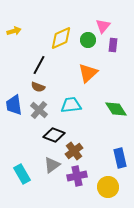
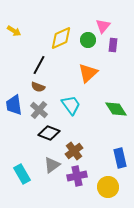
yellow arrow: rotated 48 degrees clockwise
cyan trapezoid: rotated 60 degrees clockwise
black diamond: moved 5 px left, 2 px up
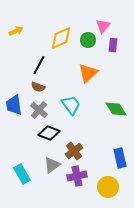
yellow arrow: moved 2 px right; rotated 56 degrees counterclockwise
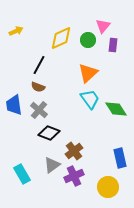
cyan trapezoid: moved 19 px right, 6 px up
purple cross: moved 3 px left; rotated 12 degrees counterclockwise
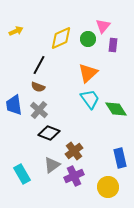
green circle: moved 1 px up
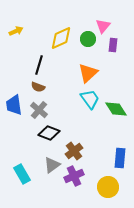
black line: rotated 12 degrees counterclockwise
blue rectangle: rotated 18 degrees clockwise
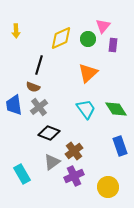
yellow arrow: rotated 112 degrees clockwise
brown semicircle: moved 5 px left
cyan trapezoid: moved 4 px left, 10 px down
gray cross: moved 3 px up; rotated 12 degrees clockwise
blue rectangle: moved 12 px up; rotated 24 degrees counterclockwise
gray triangle: moved 3 px up
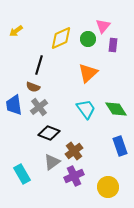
yellow arrow: rotated 56 degrees clockwise
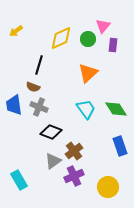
gray cross: rotated 30 degrees counterclockwise
black diamond: moved 2 px right, 1 px up
gray triangle: moved 1 px right, 1 px up
cyan rectangle: moved 3 px left, 6 px down
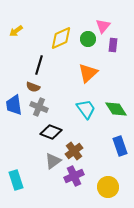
cyan rectangle: moved 3 px left; rotated 12 degrees clockwise
